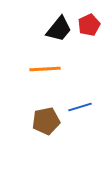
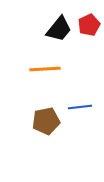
blue line: rotated 10 degrees clockwise
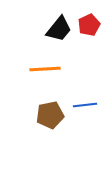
blue line: moved 5 px right, 2 px up
brown pentagon: moved 4 px right, 6 px up
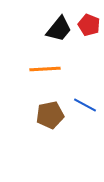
red pentagon: rotated 25 degrees counterclockwise
blue line: rotated 35 degrees clockwise
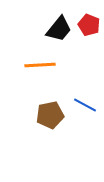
orange line: moved 5 px left, 4 px up
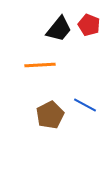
brown pentagon: rotated 16 degrees counterclockwise
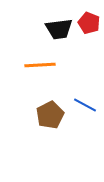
red pentagon: moved 2 px up
black trapezoid: rotated 44 degrees clockwise
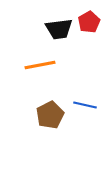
red pentagon: moved 1 px up; rotated 20 degrees clockwise
orange line: rotated 8 degrees counterclockwise
blue line: rotated 15 degrees counterclockwise
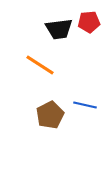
red pentagon: rotated 25 degrees clockwise
orange line: rotated 44 degrees clockwise
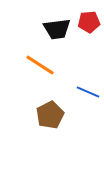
black trapezoid: moved 2 px left
blue line: moved 3 px right, 13 px up; rotated 10 degrees clockwise
